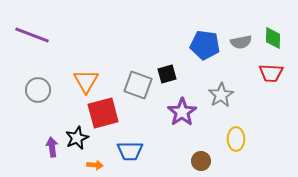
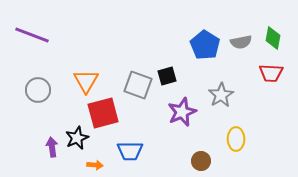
green diamond: rotated 10 degrees clockwise
blue pentagon: rotated 24 degrees clockwise
black square: moved 2 px down
purple star: rotated 12 degrees clockwise
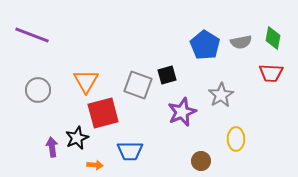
black square: moved 1 px up
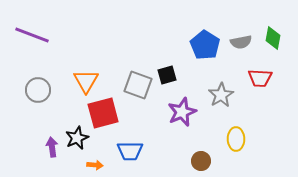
red trapezoid: moved 11 px left, 5 px down
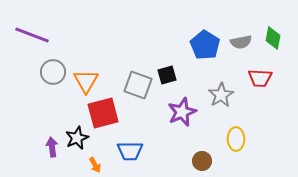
gray circle: moved 15 px right, 18 px up
brown circle: moved 1 px right
orange arrow: rotated 56 degrees clockwise
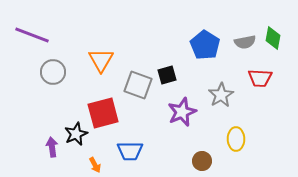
gray semicircle: moved 4 px right
orange triangle: moved 15 px right, 21 px up
black star: moved 1 px left, 4 px up
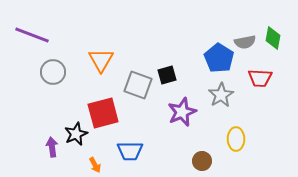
blue pentagon: moved 14 px right, 13 px down
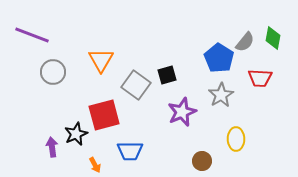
gray semicircle: rotated 40 degrees counterclockwise
gray square: moved 2 px left; rotated 16 degrees clockwise
red square: moved 1 px right, 2 px down
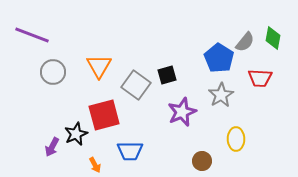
orange triangle: moved 2 px left, 6 px down
purple arrow: rotated 144 degrees counterclockwise
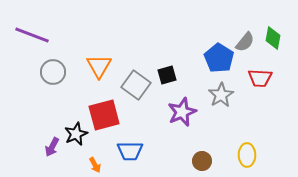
yellow ellipse: moved 11 px right, 16 px down
